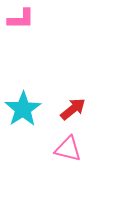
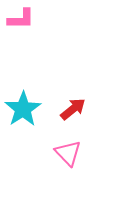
pink triangle: moved 4 px down; rotated 32 degrees clockwise
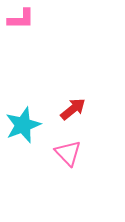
cyan star: moved 16 px down; rotated 12 degrees clockwise
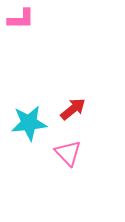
cyan star: moved 6 px right, 2 px up; rotated 15 degrees clockwise
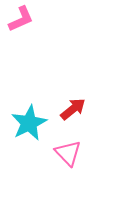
pink L-shape: rotated 24 degrees counterclockwise
cyan star: rotated 21 degrees counterclockwise
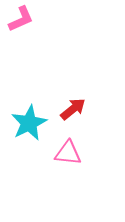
pink triangle: rotated 40 degrees counterclockwise
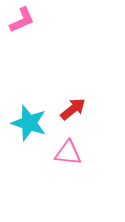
pink L-shape: moved 1 px right, 1 px down
cyan star: rotated 27 degrees counterclockwise
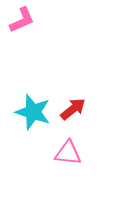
cyan star: moved 4 px right, 11 px up
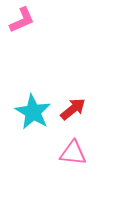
cyan star: rotated 12 degrees clockwise
pink triangle: moved 5 px right
